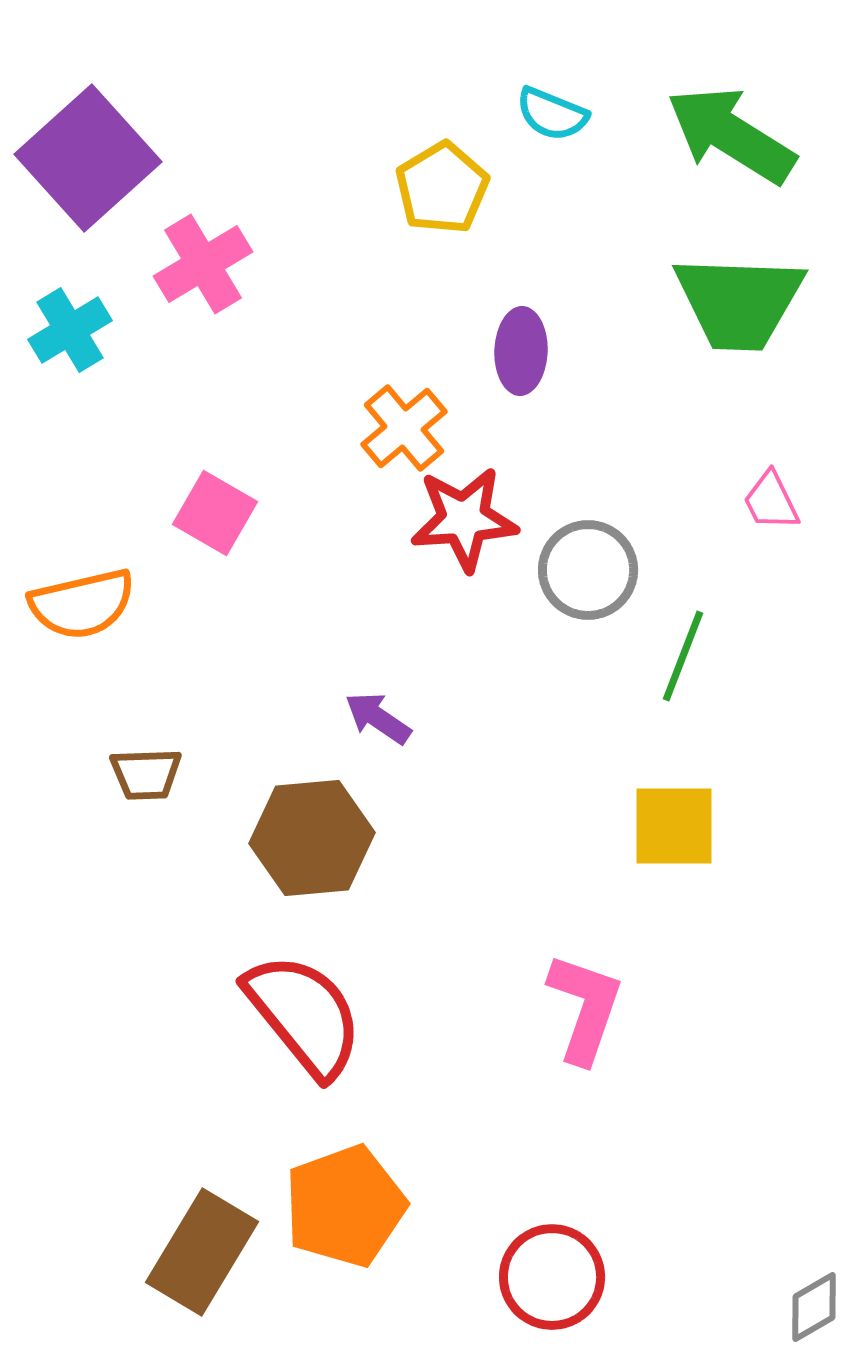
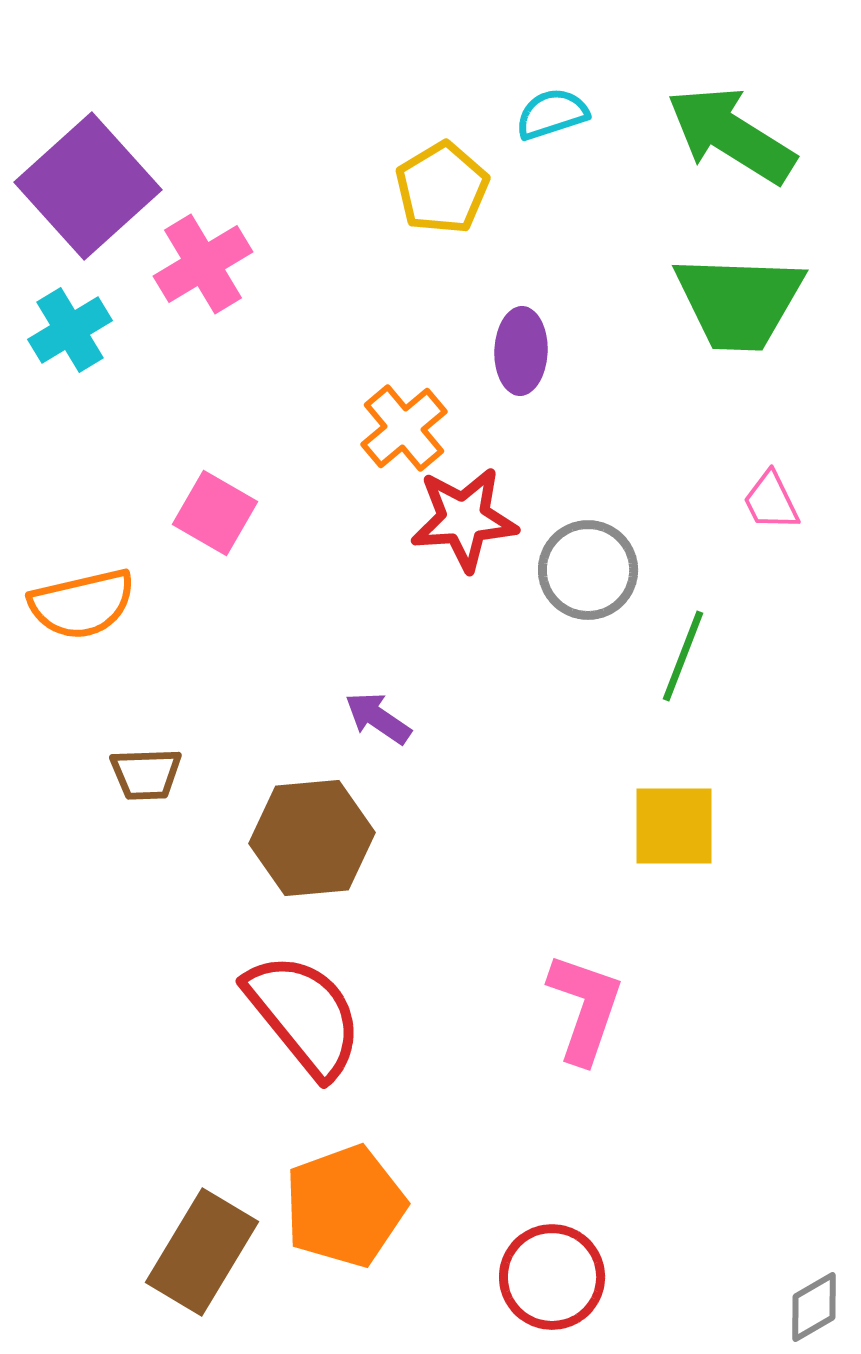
cyan semicircle: rotated 140 degrees clockwise
purple square: moved 28 px down
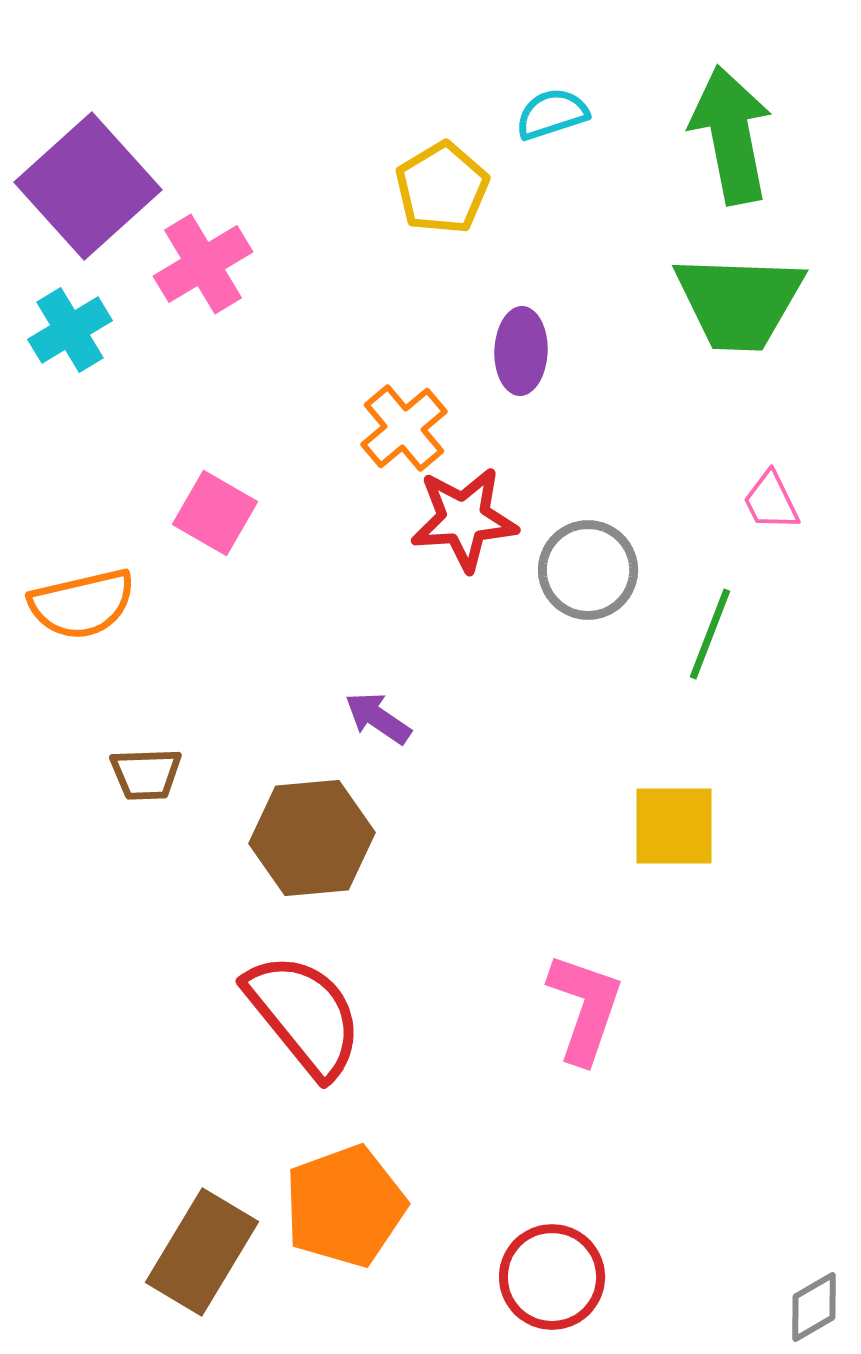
green arrow: rotated 47 degrees clockwise
green line: moved 27 px right, 22 px up
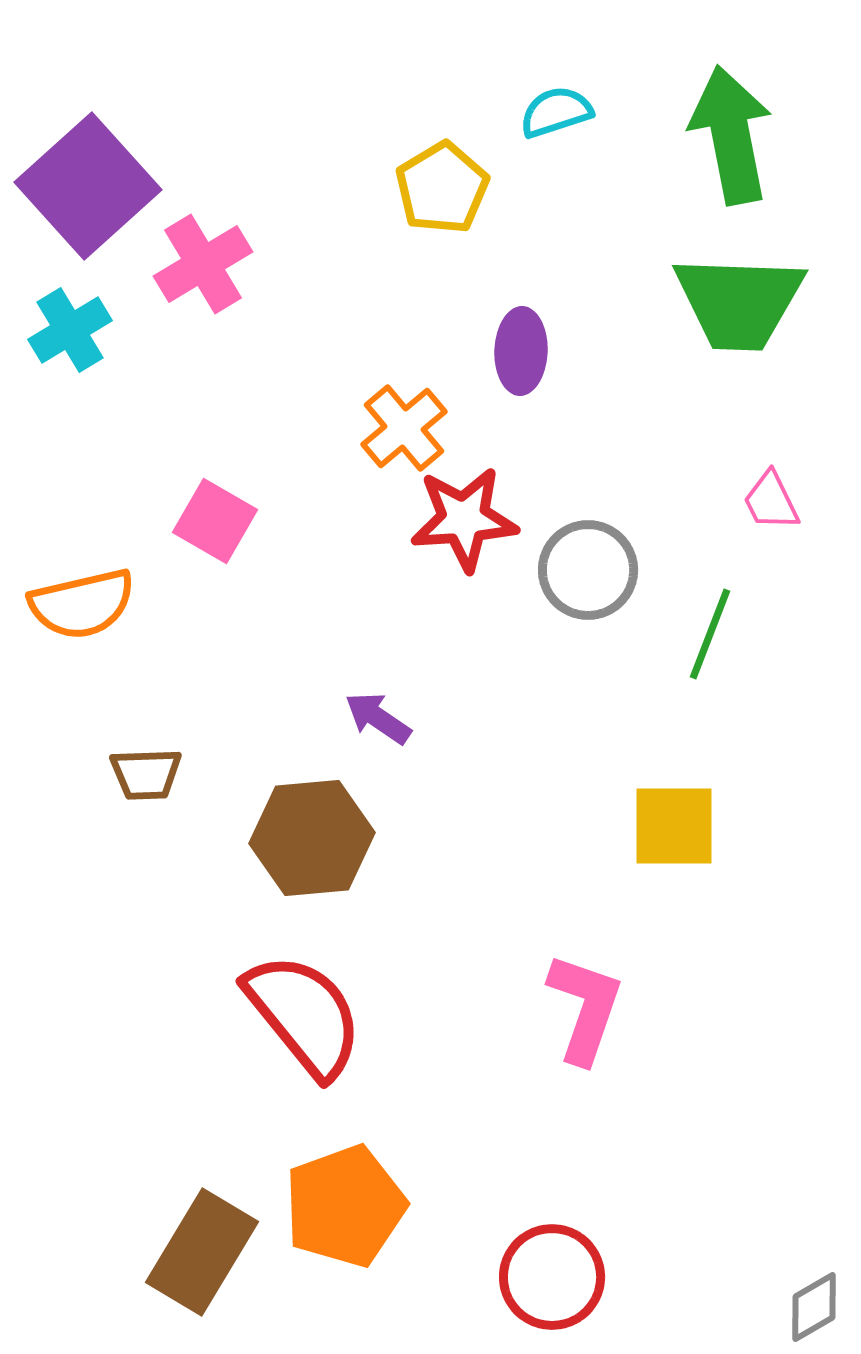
cyan semicircle: moved 4 px right, 2 px up
pink square: moved 8 px down
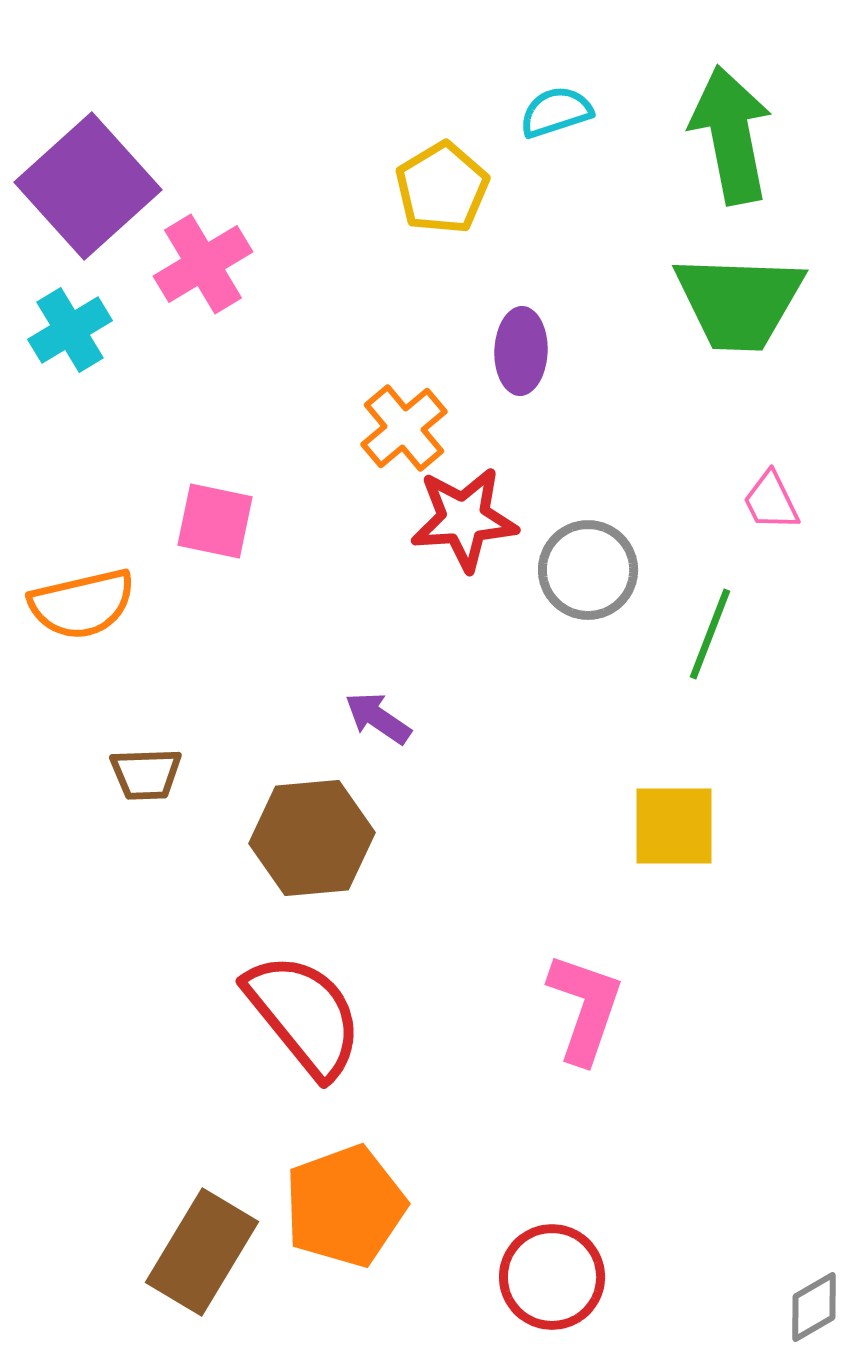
pink square: rotated 18 degrees counterclockwise
